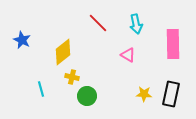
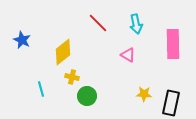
black rectangle: moved 9 px down
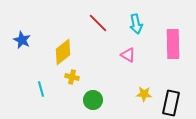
green circle: moved 6 px right, 4 px down
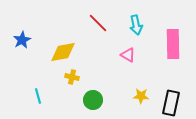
cyan arrow: moved 1 px down
blue star: rotated 18 degrees clockwise
yellow diamond: rotated 28 degrees clockwise
cyan line: moved 3 px left, 7 px down
yellow star: moved 3 px left, 2 px down
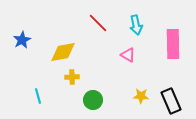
yellow cross: rotated 16 degrees counterclockwise
black rectangle: moved 2 px up; rotated 35 degrees counterclockwise
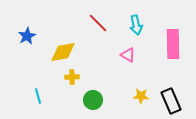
blue star: moved 5 px right, 4 px up
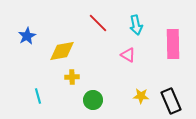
yellow diamond: moved 1 px left, 1 px up
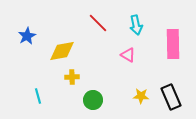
black rectangle: moved 4 px up
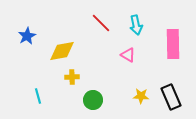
red line: moved 3 px right
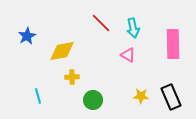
cyan arrow: moved 3 px left, 3 px down
